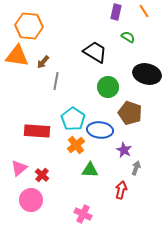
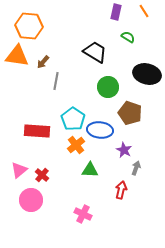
pink triangle: moved 2 px down
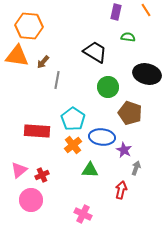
orange line: moved 2 px right, 1 px up
green semicircle: rotated 24 degrees counterclockwise
gray line: moved 1 px right, 1 px up
blue ellipse: moved 2 px right, 7 px down
orange cross: moved 3 px left
red cross: rotated 24 degrees clockwise
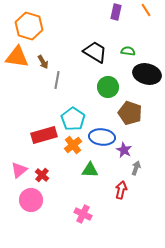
orange hexagon: rotated 12 degrees clockwise
green semicircle: moved 14 px down
orange triangle: moved 1 px down
brown arrow: rotated 72 degrees counterclockwise
red rectangle: moved 7 px right, 4 px down; rotated 20 degrees counterclockwise
red cross: rotated 24 degrees counterclockwise
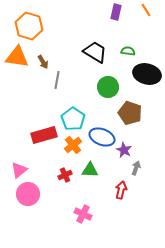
blue ellipse: rotated 15 degrees clockwise
red cross: moved 23 px right; rotated 24 degrees clockwise
pink circle: moved 3 px left, 6 px up
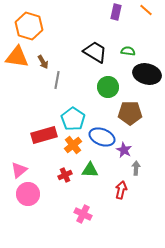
orange line: rotated 16 degrees counterclockwise
brown pentagon: rotated 20 degrees counterclockwise
gray arrow: rotated 16 degrees counterclockwise
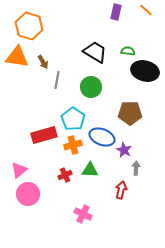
black ellipse: moved 2 px left, 3 px up
green circle: moved 17 px left
orange cross: rotated 24 degrees clockwise
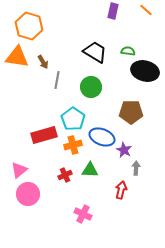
purple rectangle: moved 3 px left, 1 px up
brown pentagon: moved 1 px right, 1 px up
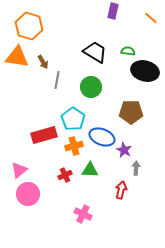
orange line: moved 5 px right, 8 px down
orange cross: moved 1 px right, 1 px down
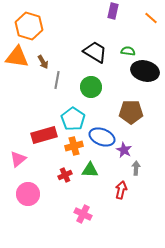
pink triangle: moved 1 px left, 11 px up
